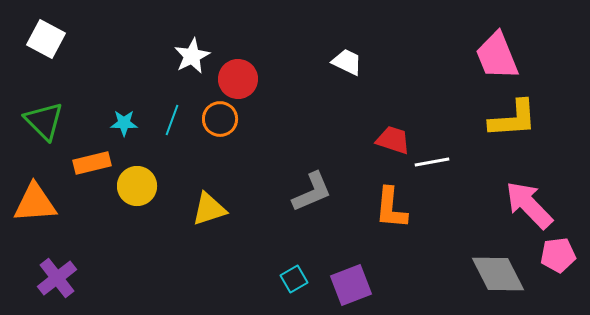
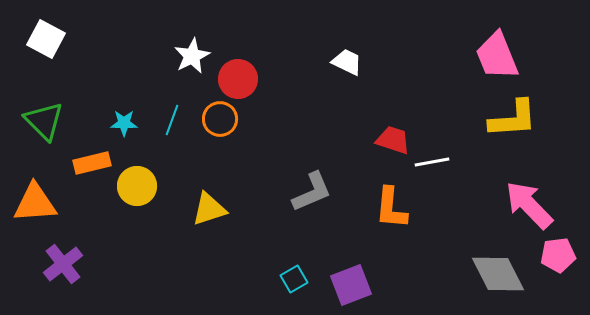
purple cross: moved 6 px right, 14 px up
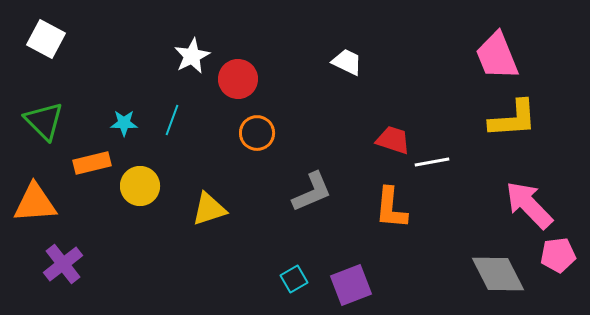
orange circle: moved 37 px right, 14 px down
yellow circle: moved 3 px right
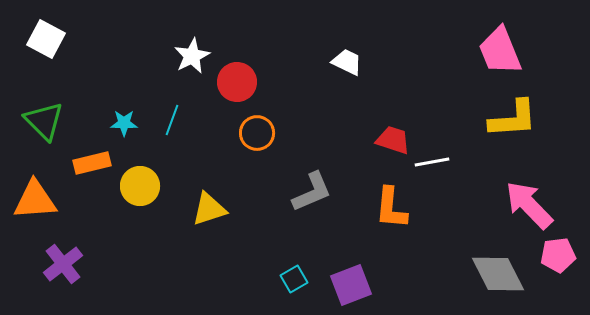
pink trapezoid: moved 3 px right, 5 px up
red circle: moved 1 px left, 3 px down
orange triangle: moved 3 px up
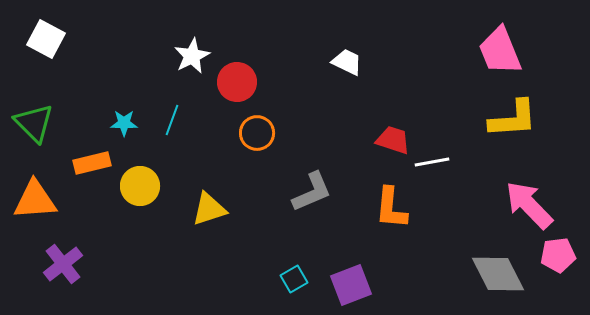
green triangle: moved 10 px left, 2 px down
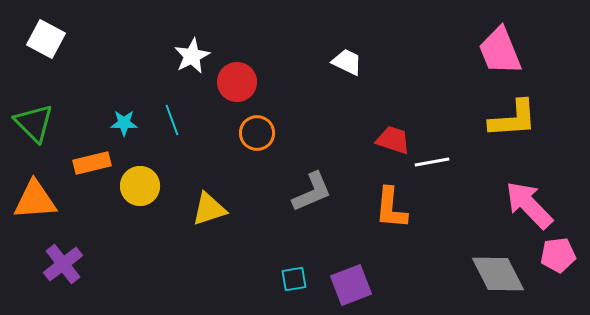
cyan line: rotated 40 degrees counterclockwise
cyan square: rotated 20 degrees clockwise
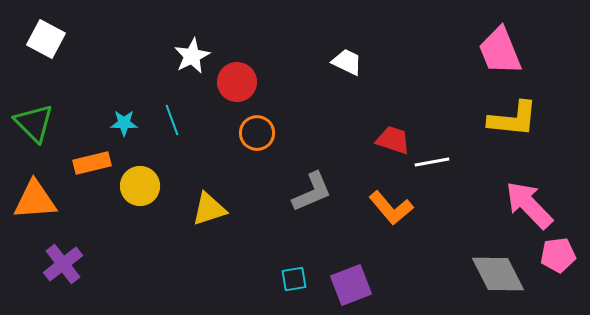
yellow L-shape: rotated 10 degrees clockwise
orange L-shape: rotated 45 degrees counterclockwise
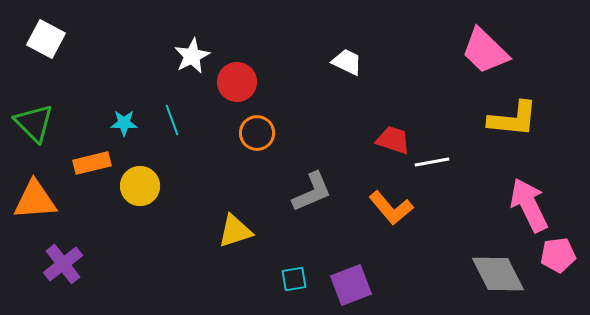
pink trapezoid: moved 15 px left; rotated 24 degrees counterclockwise
pink arrow: rotated 18 degrees clockwise
yellow triangle: moved 26 px right, 22 px down
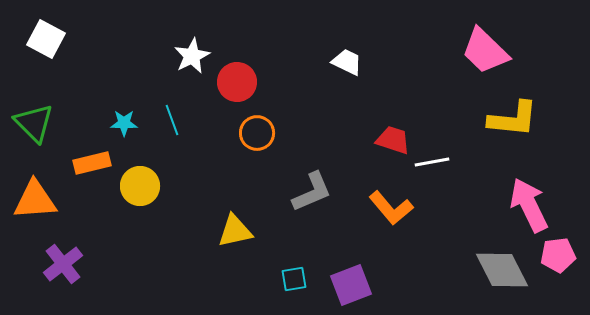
yellow triangle: rotated 6 degrees clockwise
gray diamond: moved 4 px right, 4 px up
